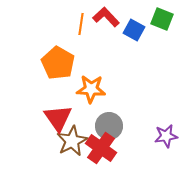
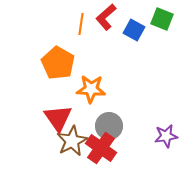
red L-shape: rotated 88 degrees counterclockwise
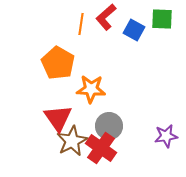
green square: rotated 20 degrees counterclockwise
